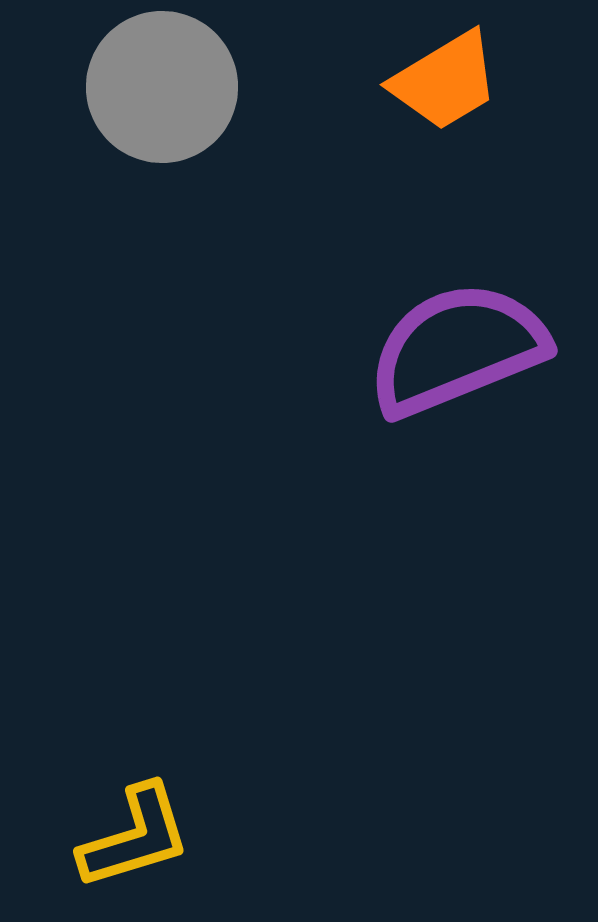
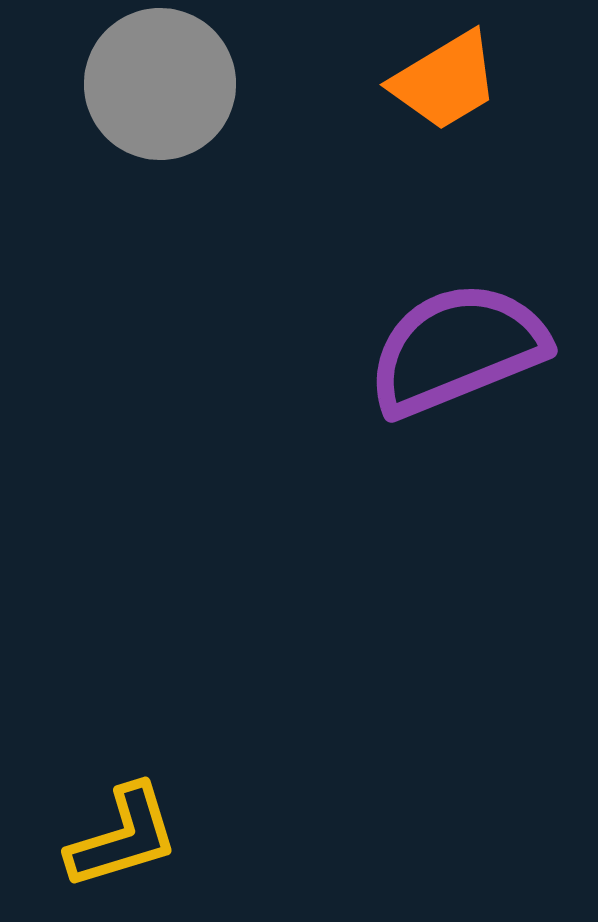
gray circle: moved 2 px left, 3 px up
yellow L-shape: moved 12 px left
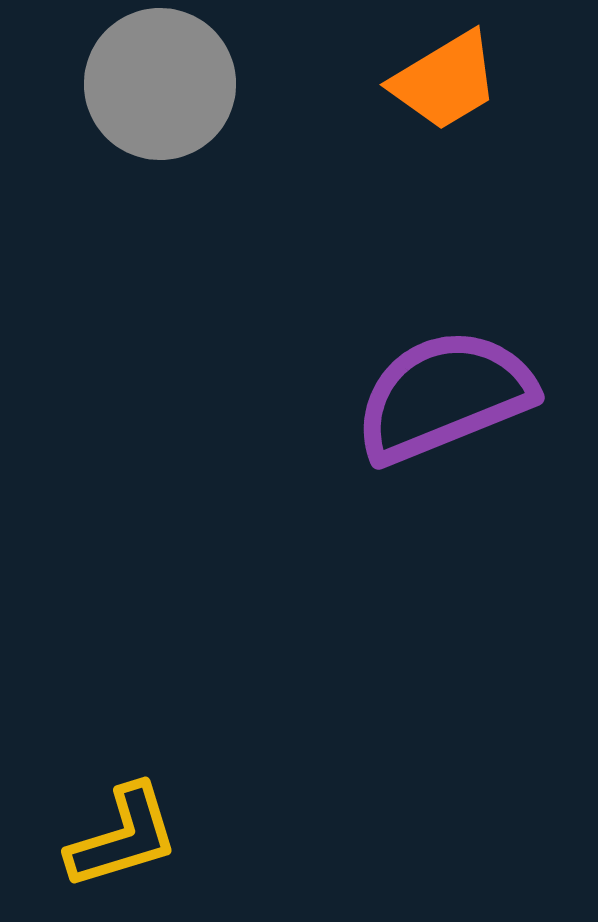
purple semicircle: moved 13 px left, 47 px down
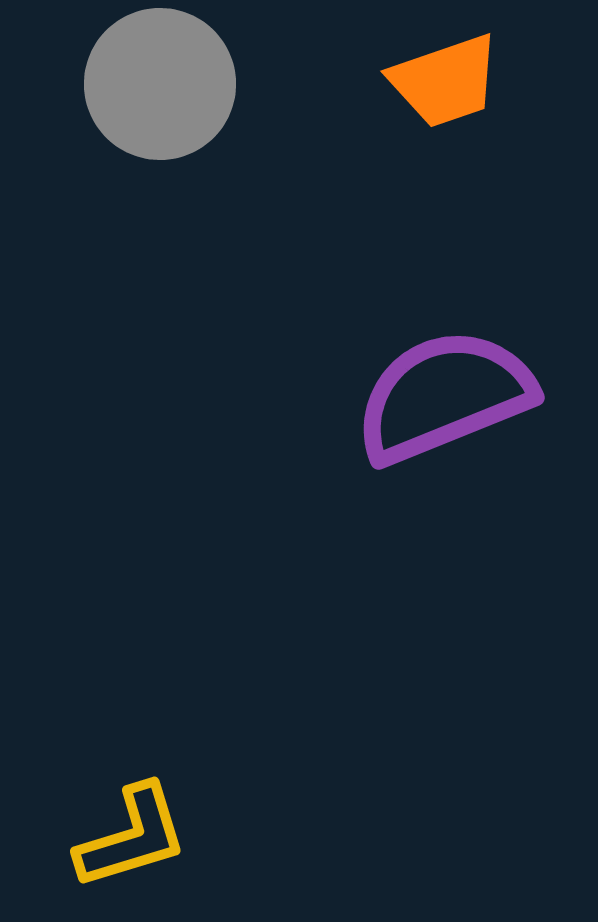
orange trapezoid: rotated 12 degrees clockwise
yellow L-shape: moved 9 px right
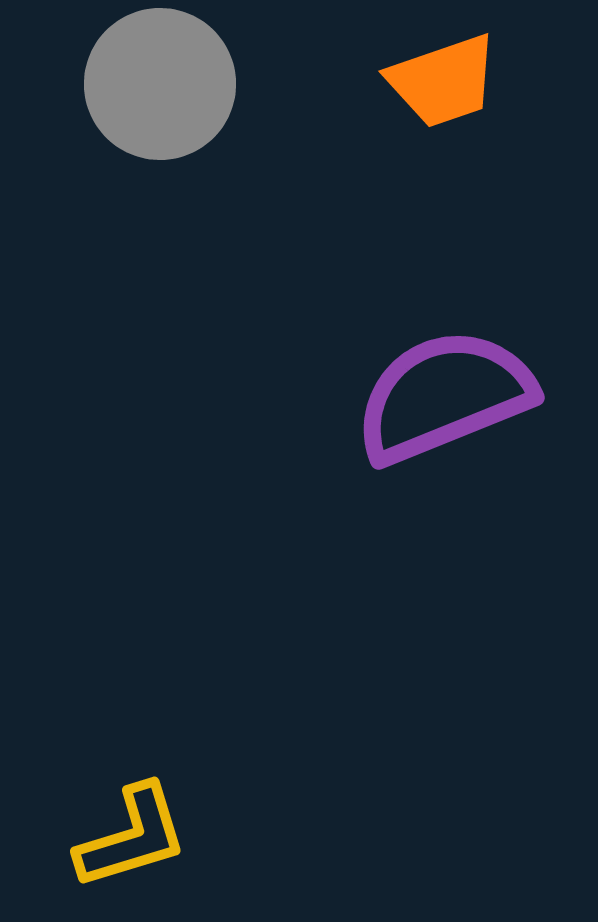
orange trapezoid: moved 2 px left
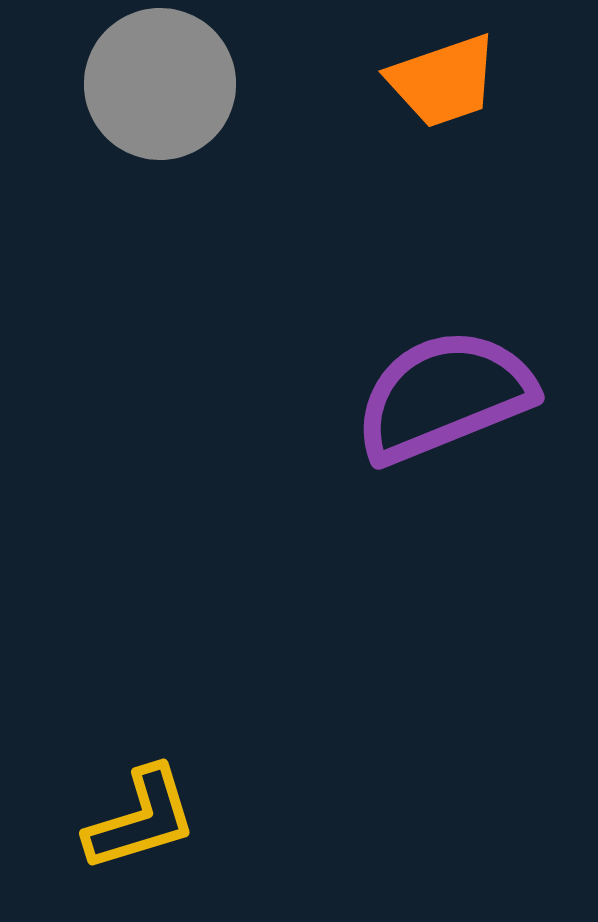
yellow L-shape: moved 9 px right, 18 px up
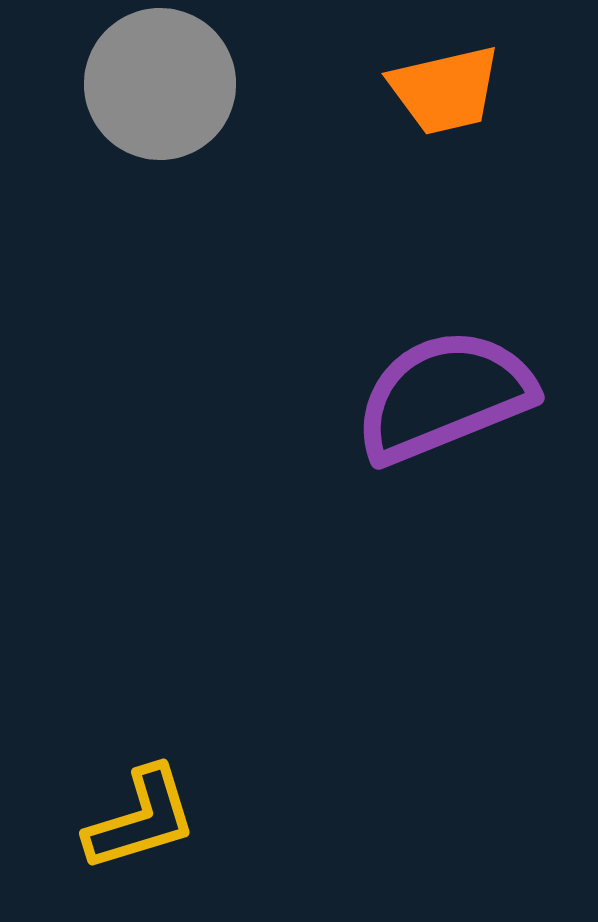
orange trapezoid: moved 2 px right, 9 px down; rotated 6 degrees clockwise
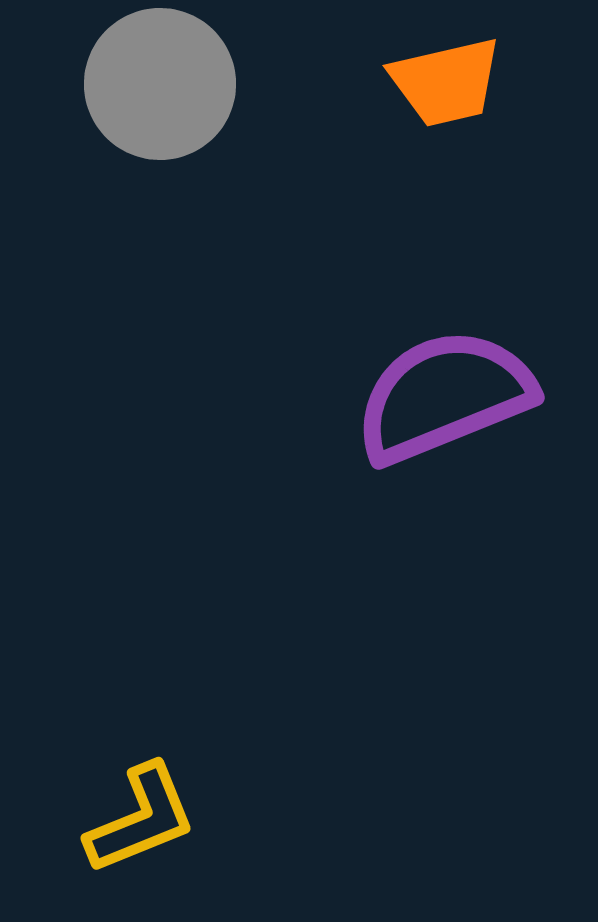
orange trapezoid: moved 1 px right, 8 px up
yellow L-shape: rotated 5 degrees counterclockwise
